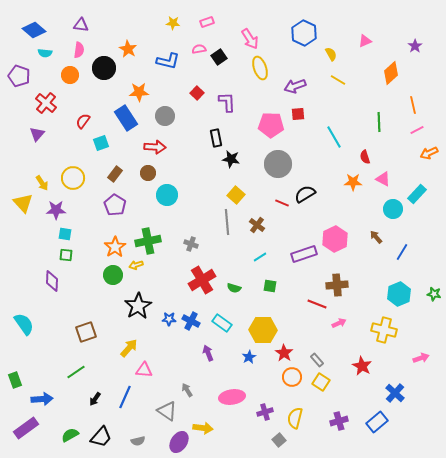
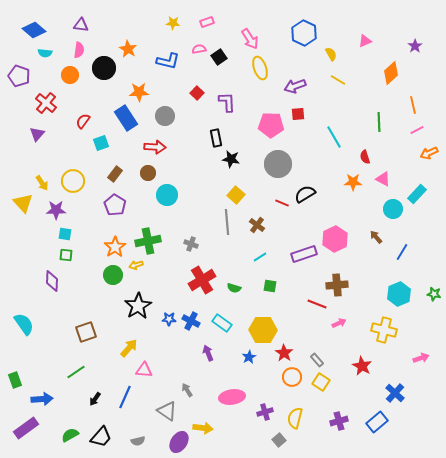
yellow circle at (73, 178): moved 3 px down
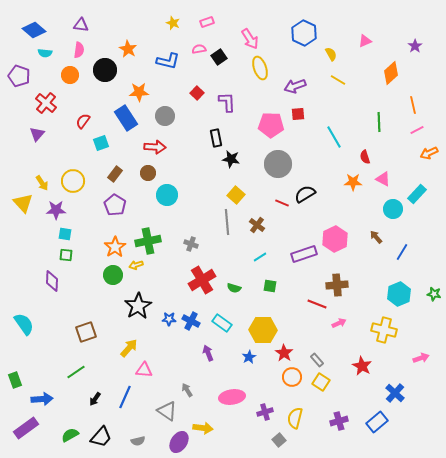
yellow star at (173, 23): rotated 16 degrees clockwise
black circle at (104, 68): moved 1 px right, 2 px down
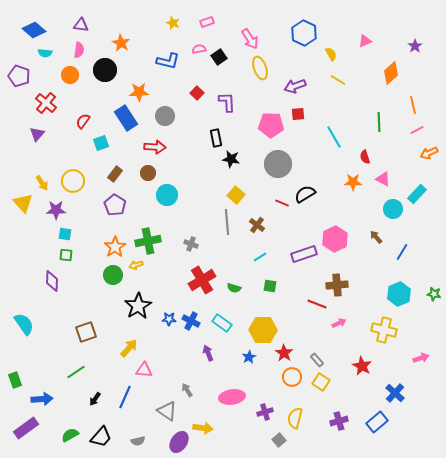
orange star at (128, 49): moved 7 px left, 6 px up
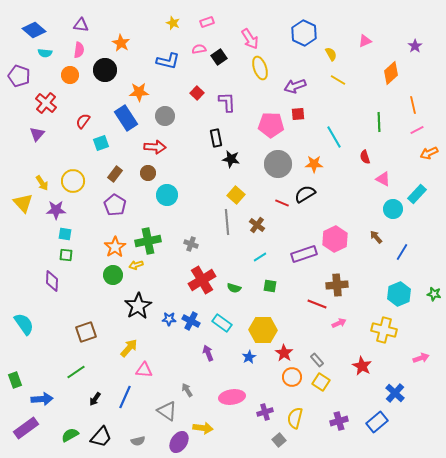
orange star at (353, 182): moved 39 px left, 18 px up
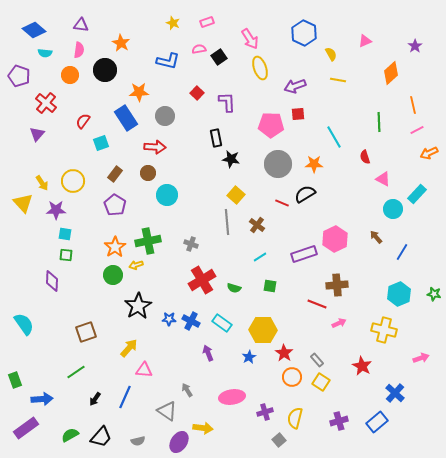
yellow line at (338, 80): rotated 21 degrees counterclockwise
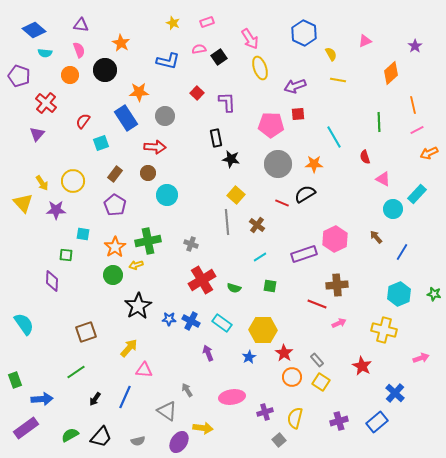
pink semicircle at (79, 50): rotated 28 degrees counterclockwise
cyan square at (65, 234): moved 18 px right
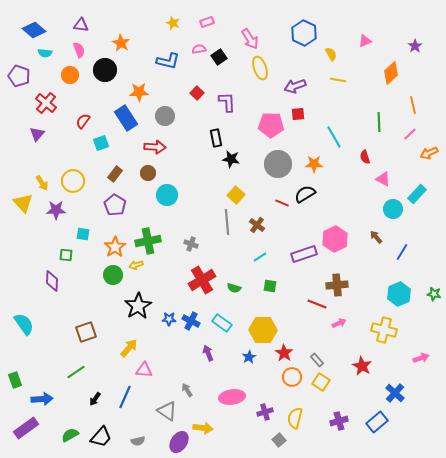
pink line at (417, 130): moved 7 px left, 4 px down; rotated 16 degrees counterclockwise
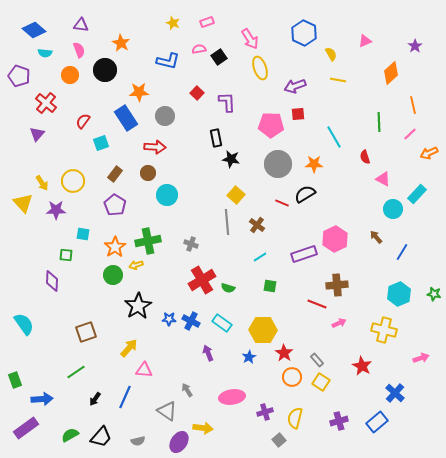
green semicircle at (234, 288): moved 6 px left
